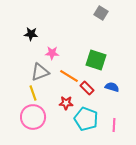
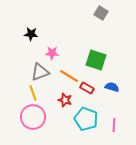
red rectangle: rotated 16 degrees counterclockwise
red star: moved 1 px left, 3 px up; rotated 16 degrees clockwise
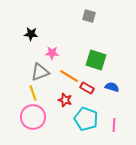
gray square: moved 12 px left, 3 px down; rotated 16 degrees counterclockwise
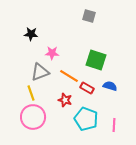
blue semicircle: moved 2 px left, 1 px up
yellow line: moved 2 px left
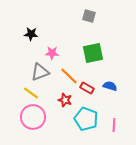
green square: moved 3 px left, 7 px up; rotated 30 degrees counterclockwise
orange line: rotated 12 degrees clockwise
yellow line: rotated 35 degrees counterclockwise
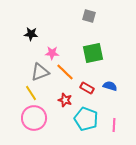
orange line: moved 4 px left, 4 px up
yellow line: rotated 21 degrees clockwise
pink circle: moved 1 px right, 1 px down
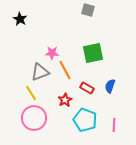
gray square: moved 1 px left, 6 px up
black star: moved 11 px left, 15 px up; rotated 24 degrees clockwise
orange line: moved 2 px up; rotated 18 degrees clockwise
blue semicircle: rotated 88 degrees counterclockwise
red star: rotated 24 degrees clockwise
cyan pentagon: moved 1 px left, 1 px down
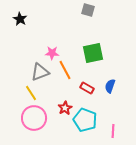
red star: moved 8 px down
pink line: moved 1 px left, 6 px down
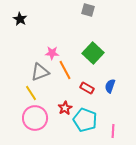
green square: rotated 35 degrees counterclockwise
pink circle: moved 1 px right
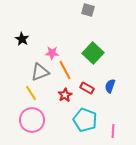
black star: moved 2 px right, 20 px down
red star: moved 13 px up
pink circle: moved 3 px left, 2 px down
